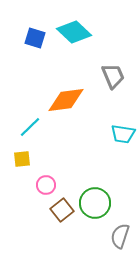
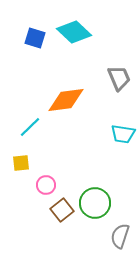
gray trapezoid: moved 6 px right, 2 px down
yellow square: moved 1 px left, 4 px down
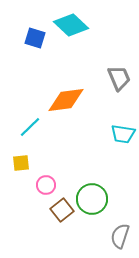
cyan diamond: moved 3 px left, 7 px up
green circle: moved 3 px left, 4 px up
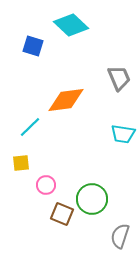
blue square: moved 2 px left, 8 px down
brown square: moved 4 px down; rotated 30 degrees counterclockwise
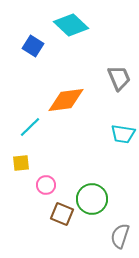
blue square: rotated 15 degrees clockwise
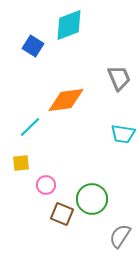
cyan diamond: moved 2 px left; rotated 64 degrees counterclockwise
gray semicircle: rotated 15 degrees clockwise
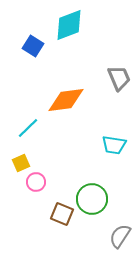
cyan line: moved 2 px left, 1 px down
cyan trapezoid: moved 9 px left, 11 px down
yellow square: rotated 18 degrees counterclockwise
pink circle: moved 10 px left, 3 px up
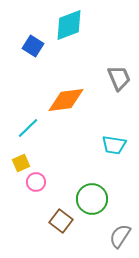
brown square: moved 1 px left, 7 px down; rotated 15 degrees clockwise
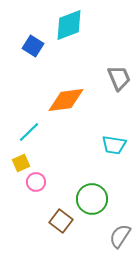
cyan line: moved 1 px right, 4 px down
